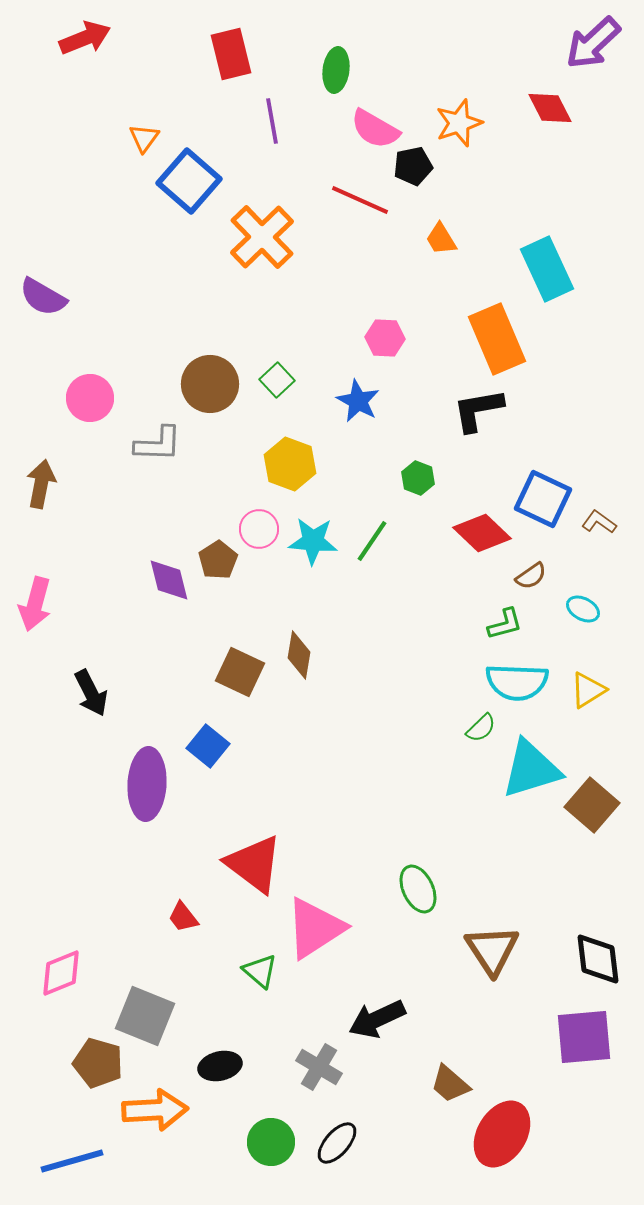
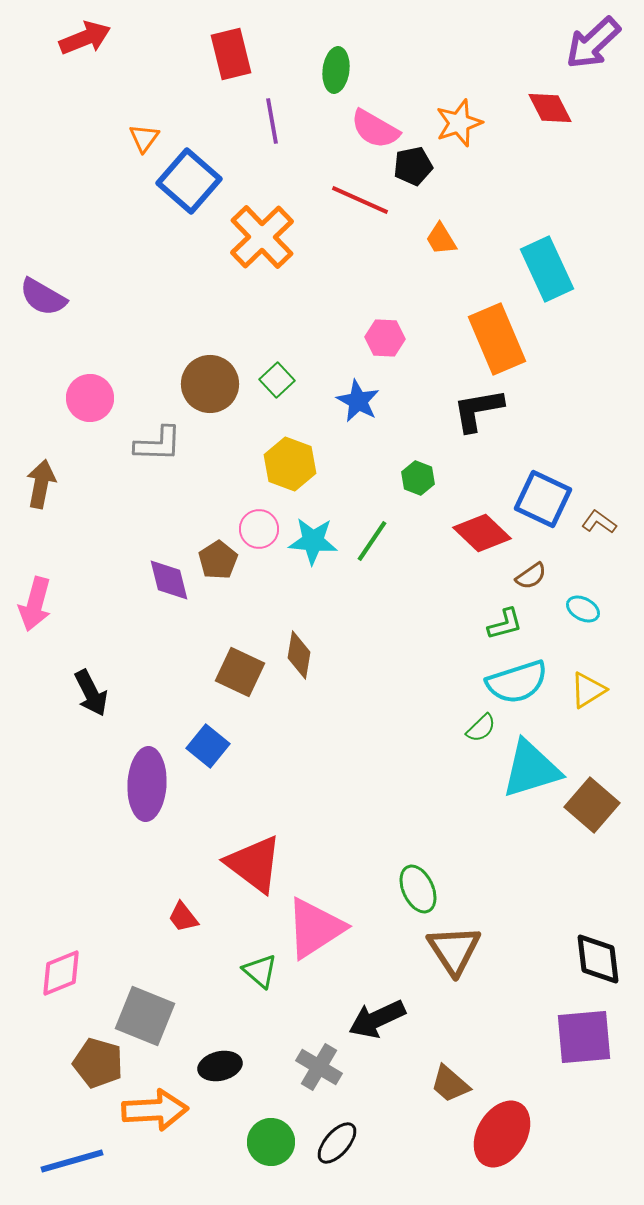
cyan semicircle at (517, 682): rotated 20 degrees counterclockwise
brown triangle at (492, 950): moved 38 px left
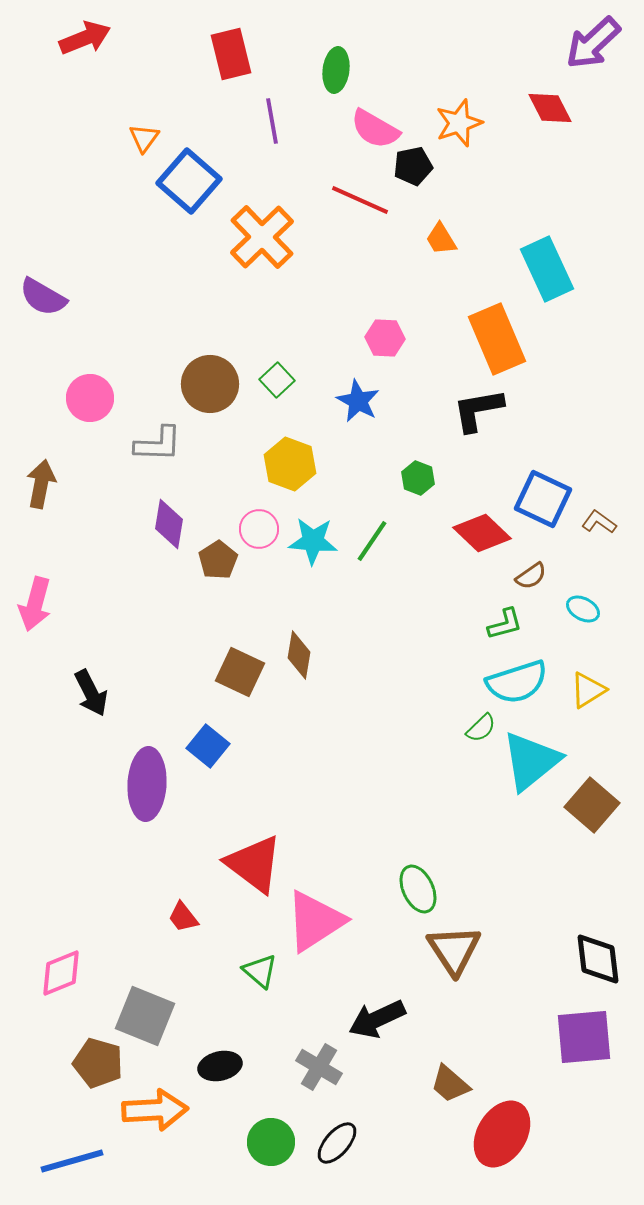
purple diamond at (169, 580): moved 56 px up; rotated 24 degrees clockwise
cyan triangle at (531, 769): moved 8 px up; rotated 22 degrees counterclockwise
pink triangle at (315, 928): moved 7 px up
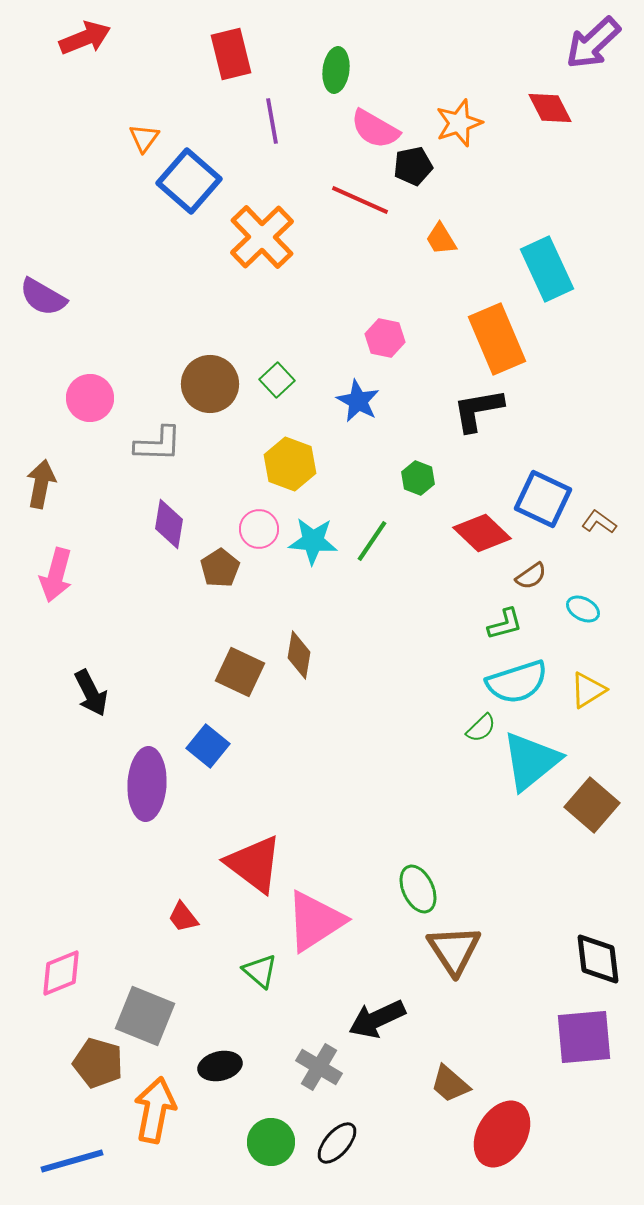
pink hexagon at (385, 338): rotated 9 degrees clockwise
brown pentagon at (218, 560): moved 2 px right, 8 px down
pink arrow at (35, 604): moved 21 px right, 29 px up
orange arrow at (155, 1110): rotated 76 degrees counterclockwise
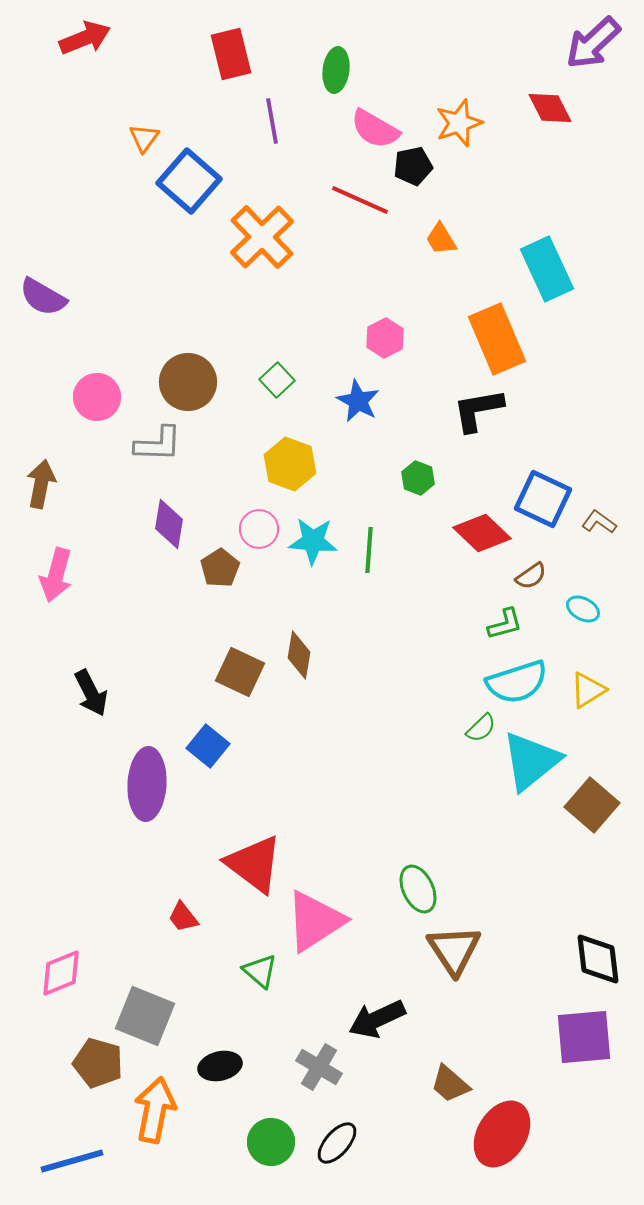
pink hexagon at (385, 338): rotated 21 degrees clockwise
brown circle at (210, 384): moved 22 px left, 2 px up
pink circle at (90, 398): moved 7 px right, 1 px up
green line at (372, 541): moved 3 px left, 9 px down; rotated 30 degrees counterclockwise
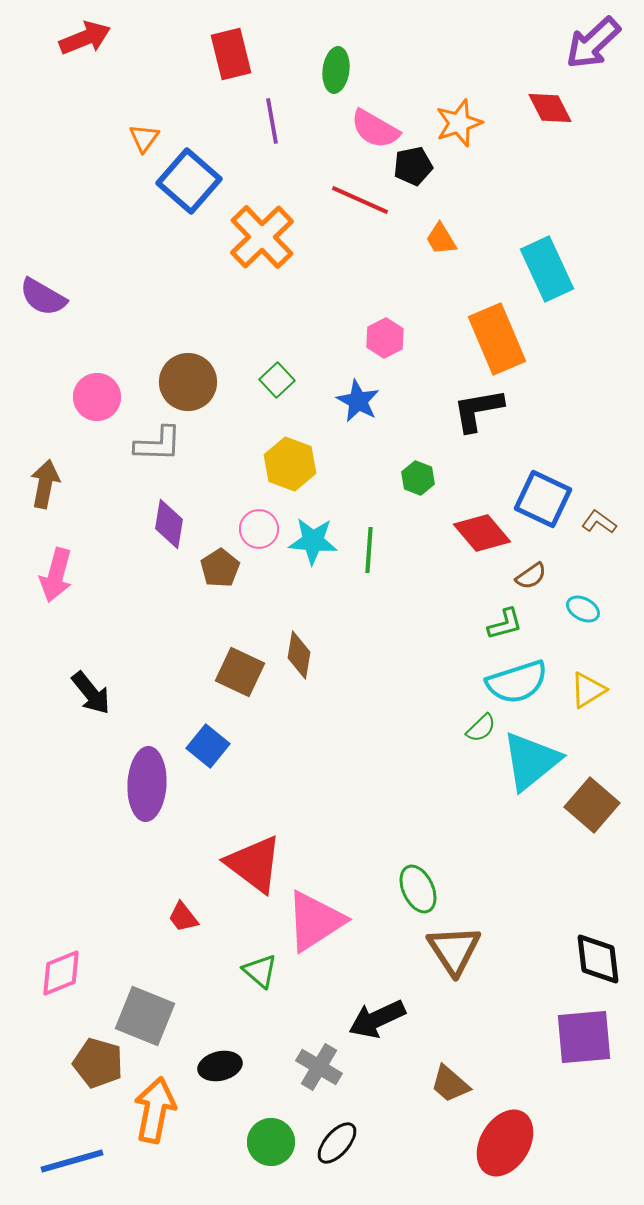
brown arrow at (41, 484): moved 4 px right
red diamond at (482, 533): rotated 6 degrees clockwise
black arrow at (91, 693): rotated 12 degrees counterclockwise
red ellipse at (502, 1134): moved 3 px right, 9 px down
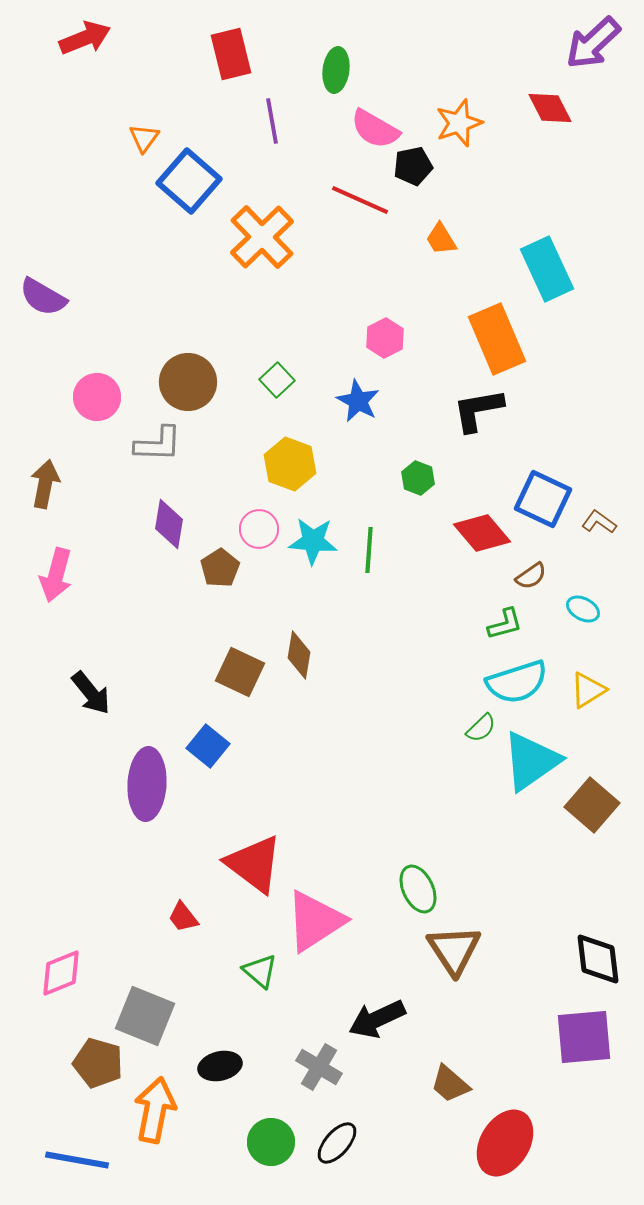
cyan triangle at (531, 761): rotated 4 degrees clockwise
blue line at (72, 1161): moved 5 px right, 1 px up; rotated 26 degrees clockwise
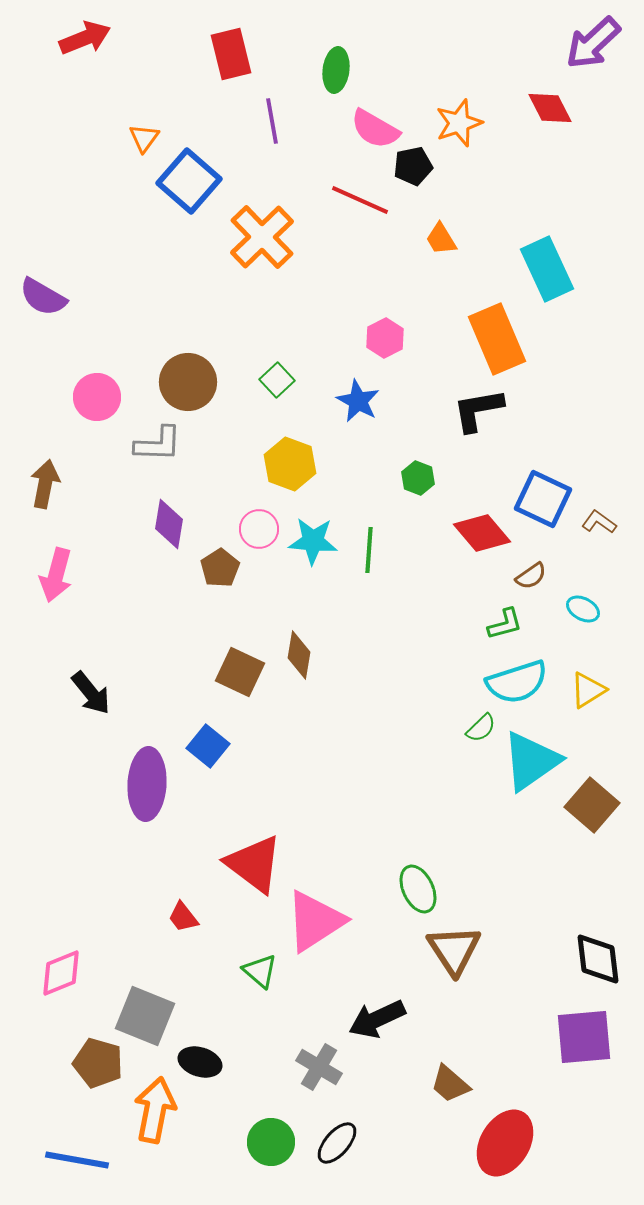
black ellipse at (220, 1066): moved 20 px left, 4 px up; rotated 30 degrees clockwise
